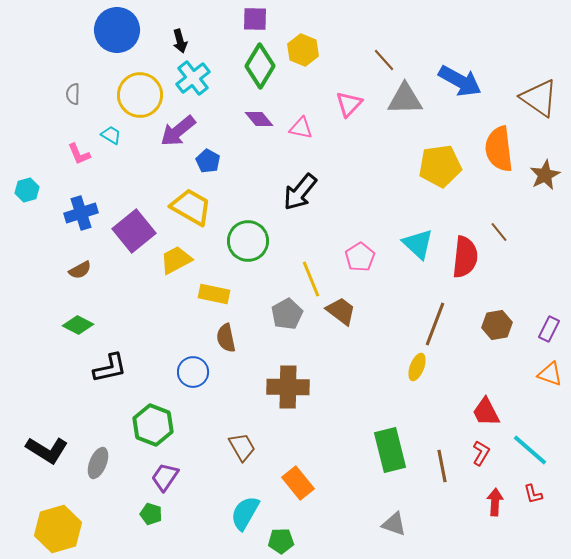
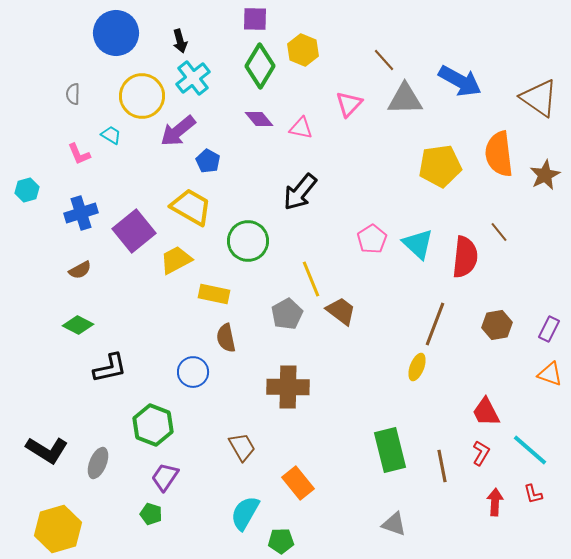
blue circle at (117, 30): moved 1 px left, 3 px down
yellow circle at (140, 95): moved 2 px right, 1 px down
orange semicircle at (499, 149): moved 5 px down
pink pentagon at (360, 257): moved 12 px right, 18 px up
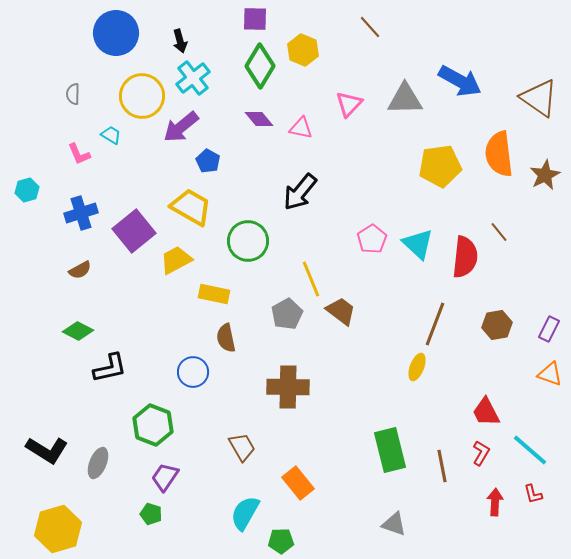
brown line at (384, 60): moved 14 px left, 33 px up
purple arrow at (178, 131): moved 3 px right, 4 px up
green diamond at (78, 325): moved 6 px down
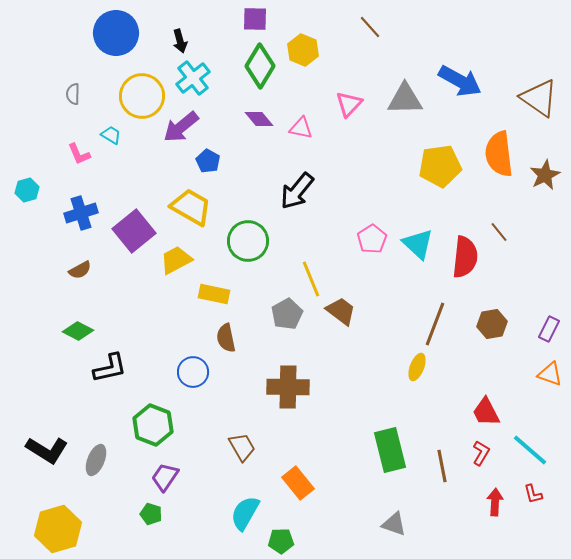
black arrow at (300, 192): moved 3 px left, 1 px up
brown hexagon at (497, 325): moved 5 px left, 1 px up
gray ellipse at (98, 463): moved 2 px left, 3 px up
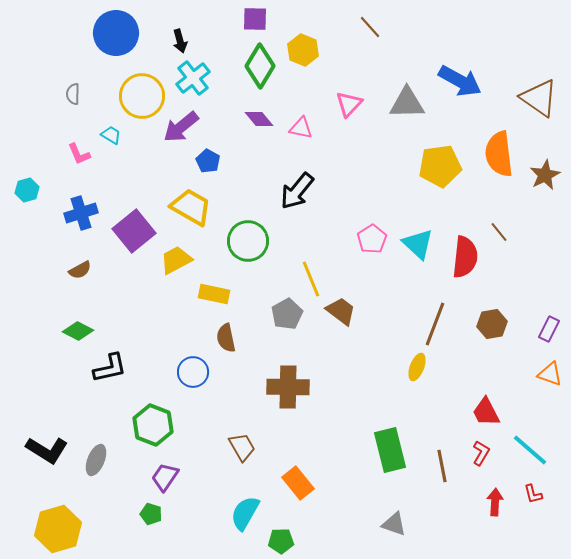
gray triangle at (405, 99): moved 2 px right, 4 px down
